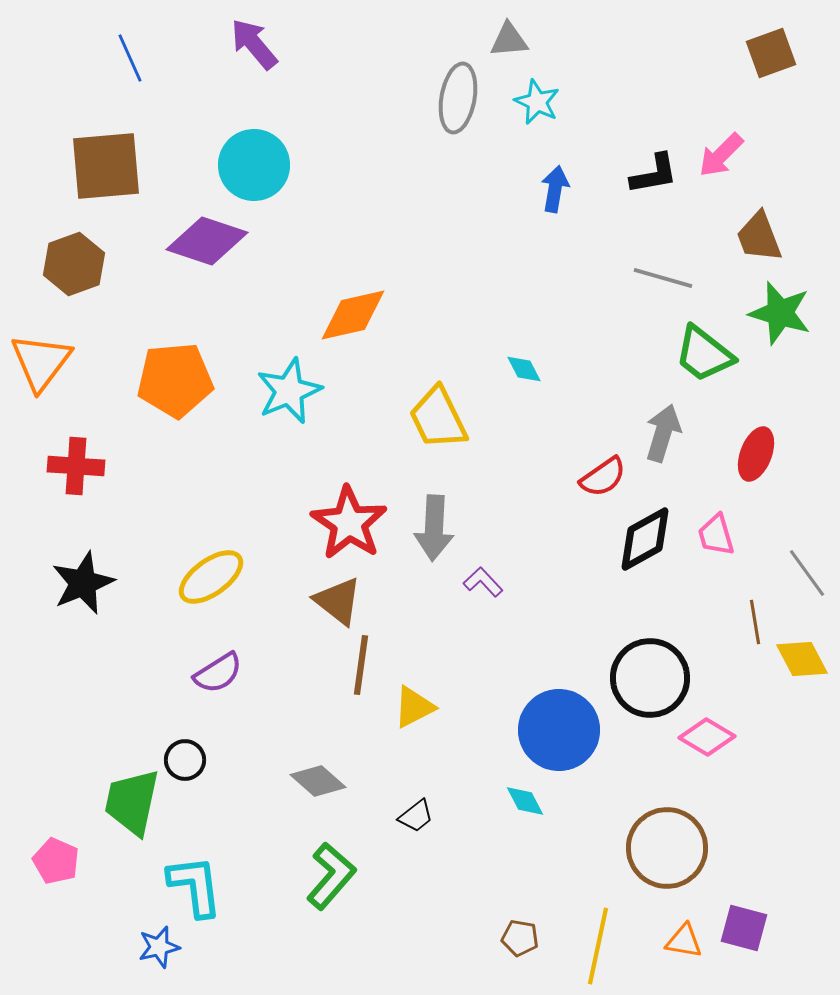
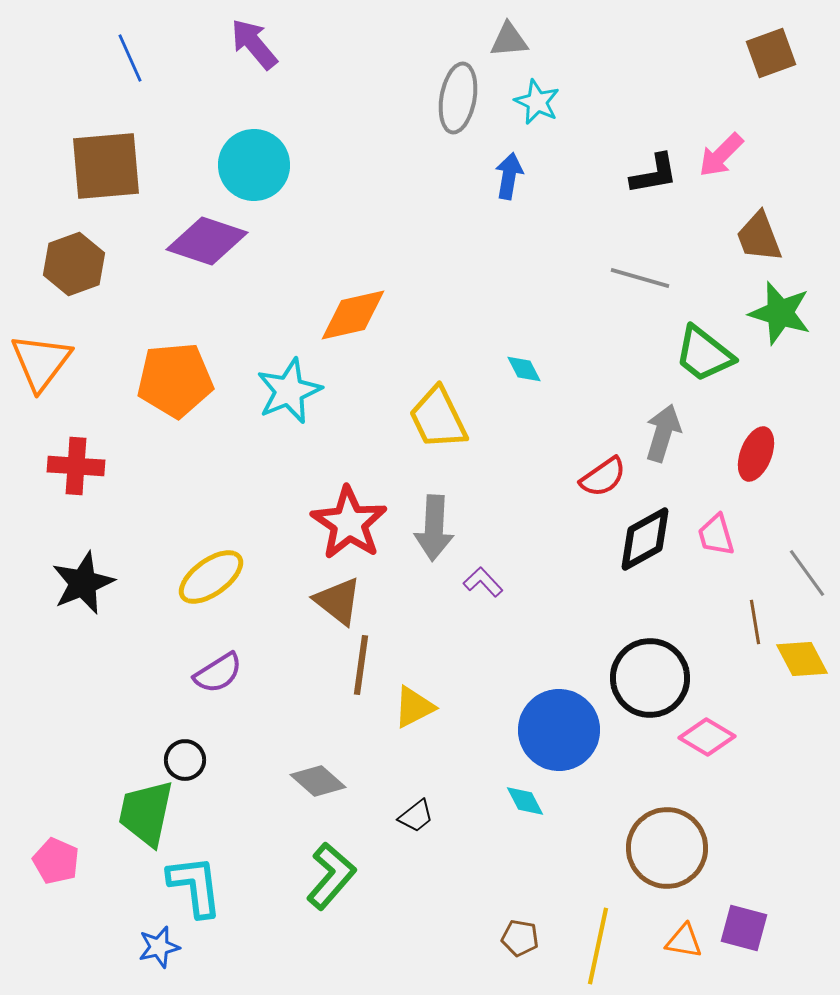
blue arrow at (555, 189): moved 46 px left, 13 px up
gray line at (663, 278): moved 23 px left
green trapezoid at (132, 802): moved 14 px right, 11 px down
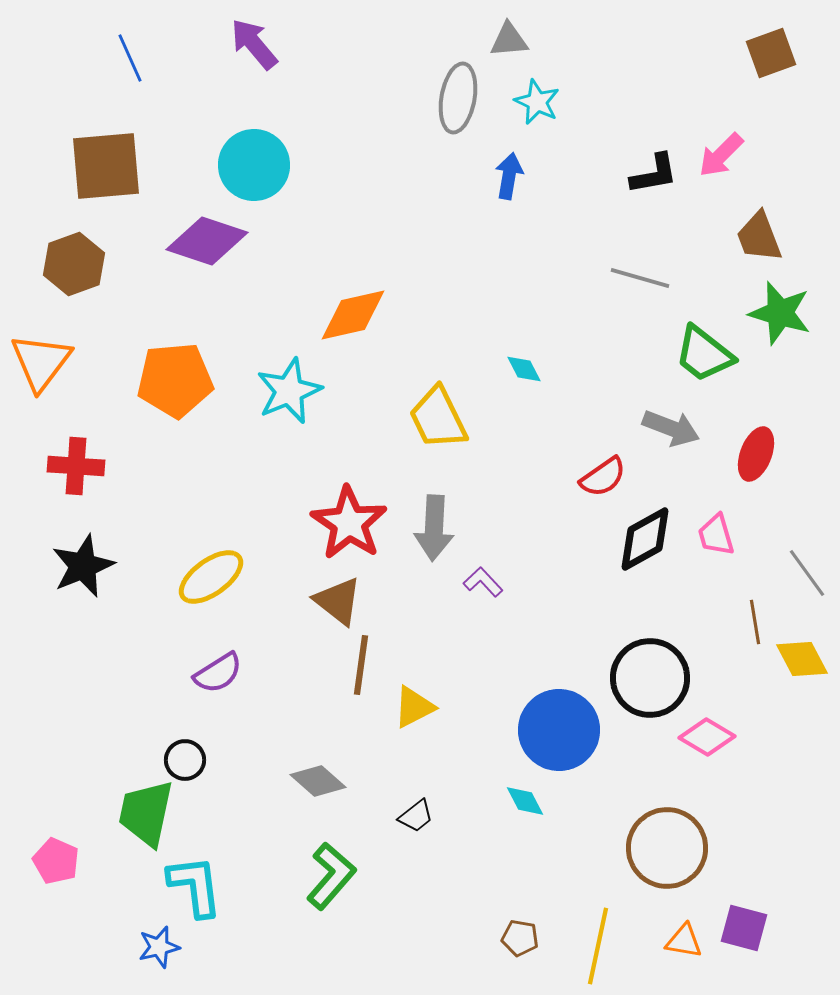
gray arrow at (663, 433): moved 8 px right, 5 px up; rotated 94 degrees clockwise
black star at (83, 583): moved 17 px up
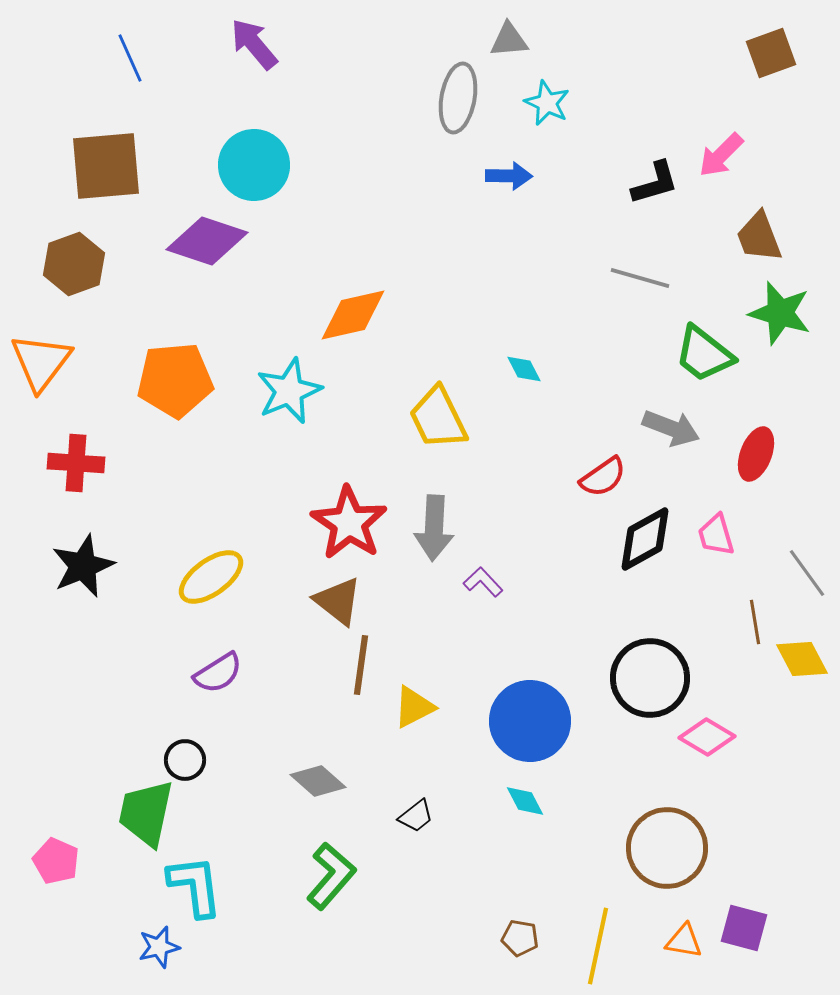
cyan star at (537, 102): moved 10 px right, 1 px down
black L-shape at (654, 174): moved 1 px right, 9 px down; rotated 6 degrees counterclockwise
blue arrow at (509, 176): rotated 81 degrees clockwise
red cross at (76, 466): moved 3 px up
blue circle at (559, 730): moved 29 px left, 9 px up
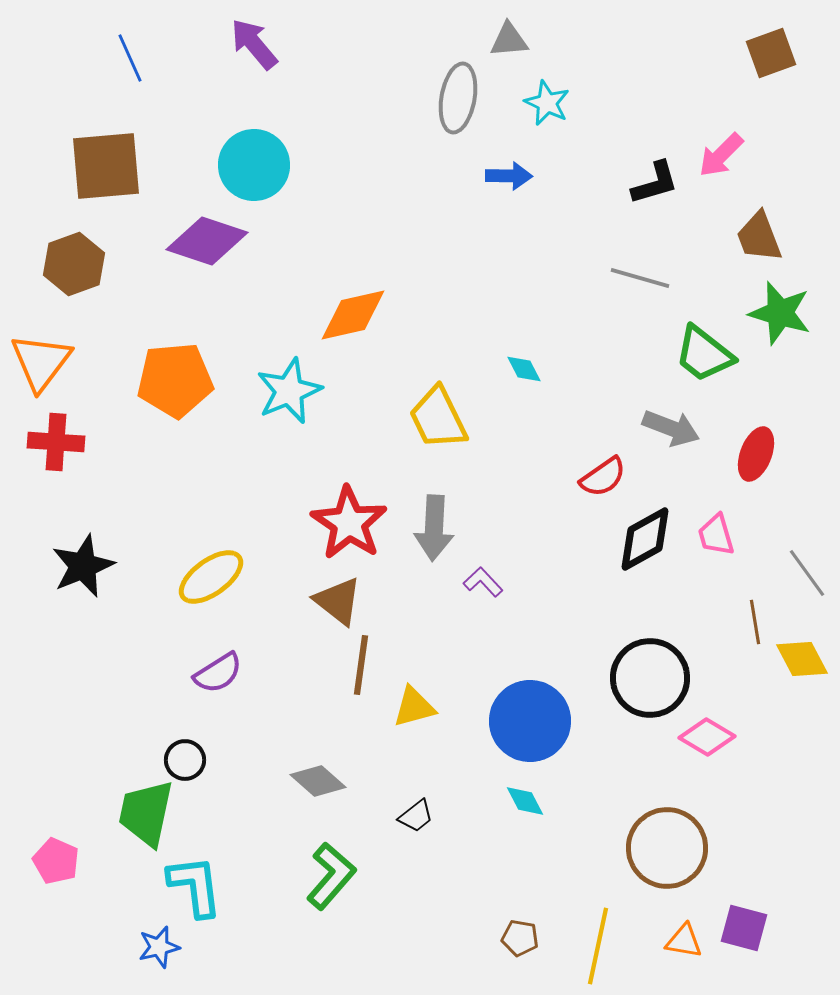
red cross at (76, 463): moved 20 px left, 21 px up
yellow triangle at (414, 707): rotated 12 degrees clockwise
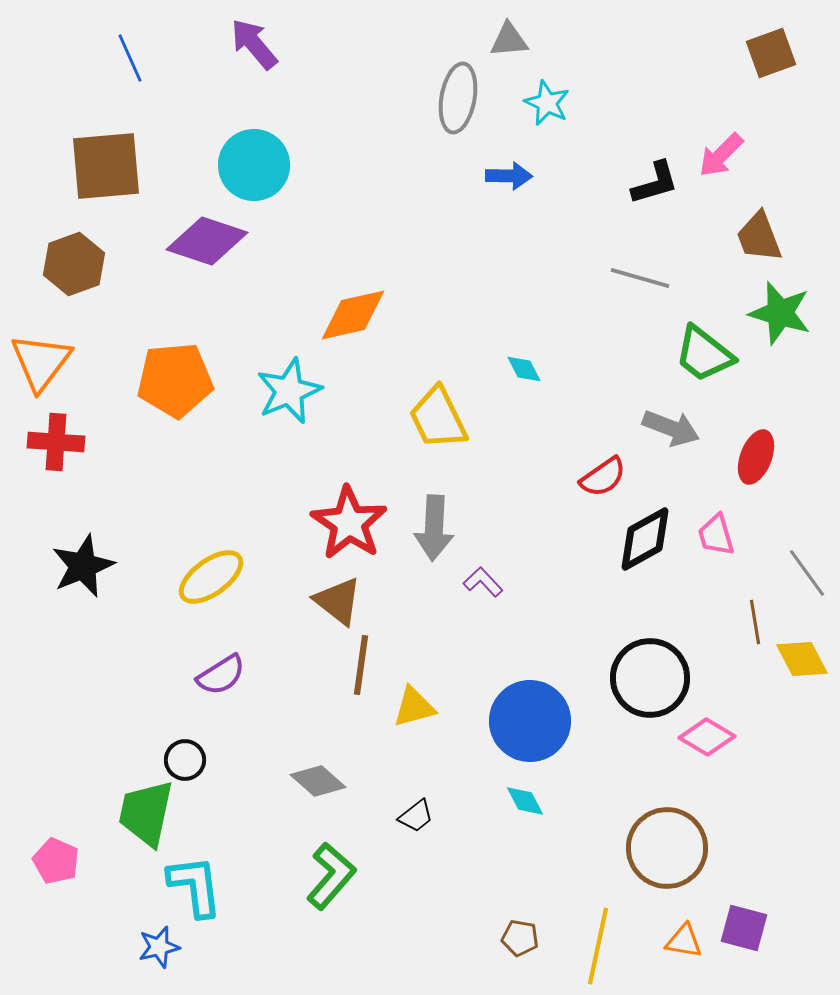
red ellipse at (756, 454): moved 3 px down
purple semicircle at (218, 673): moved 3 px right, 2 px down
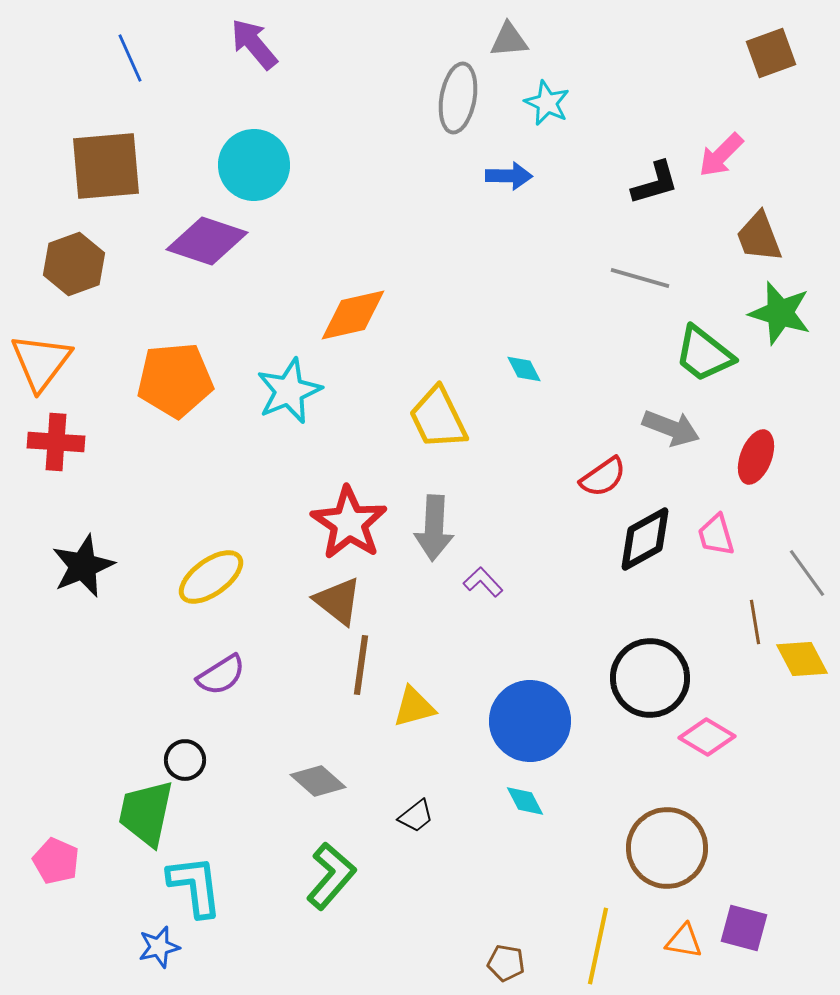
brown pentagon at (520, 938): moved 14 px left, 25 px down
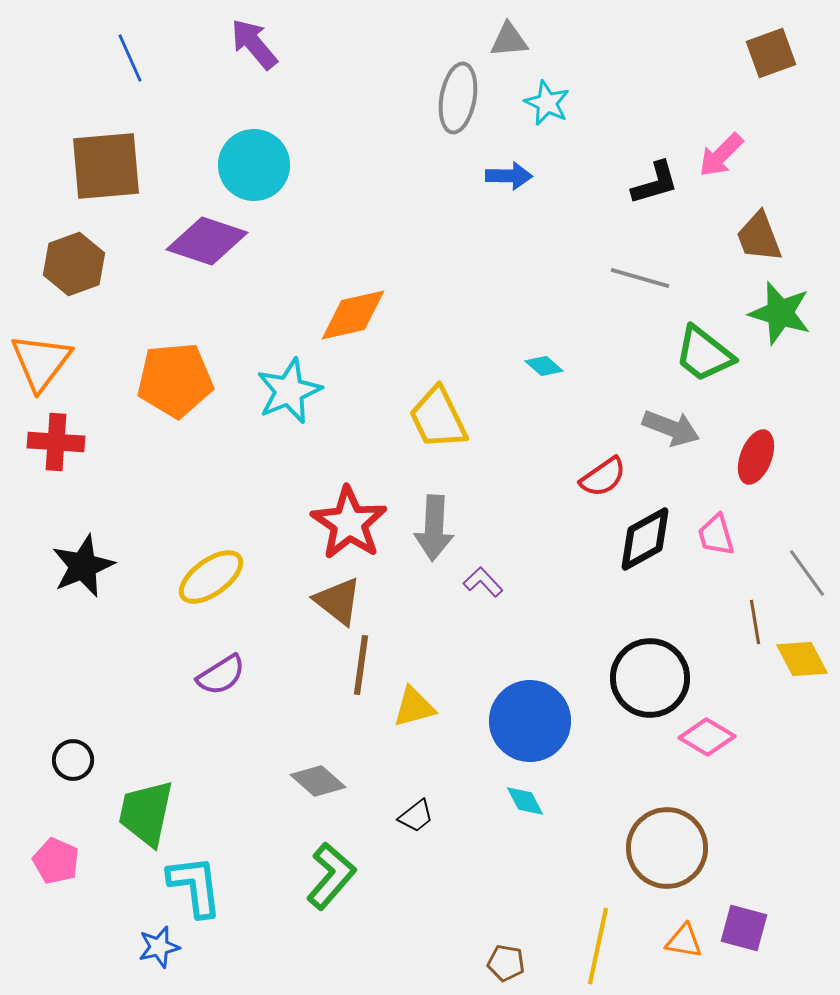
cyan diamond at (524, 369): moved 20 px right, 3 px up; rotated 21 degrees counterclockwise
black circle at (185, 760): moved 112 px left
